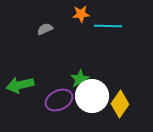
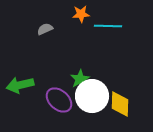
purple ellipse: rotated 68 degrees clockwise
yellow diamond: rotated 32 degrees counterclockwise
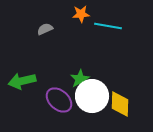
cyan line: rotated 8 degrees clockwise
green arrow: moved 2 px right, 4 px up
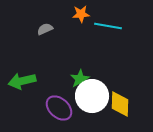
purple ellipse: moved 8 px down
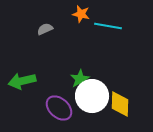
orange star: rotated 18 degrees clockwise
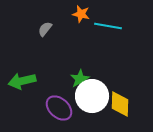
gray semicircle: rotated 28 degrees counterclockwise
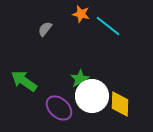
cyan line: rotated 28 degrees clockwise
green arrow: moved 2 px right; rotated 48 degrees clockwise
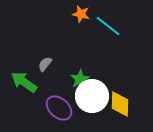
gray semicircle: moved 35 px down
green arrow: moved 1 px down
